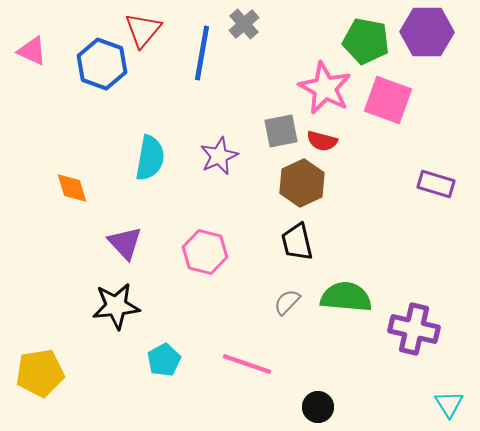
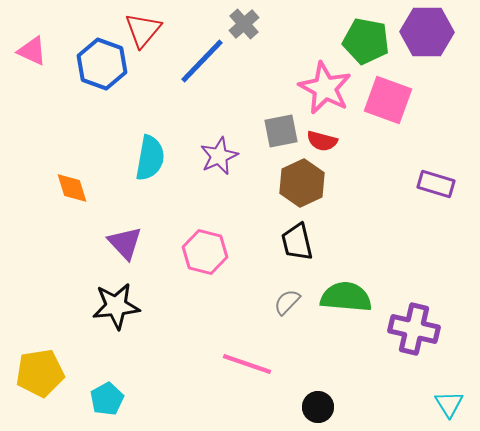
blue line: moved 8 px down; rotated 34 degrees clockwise
cyan pentagon: moved 57 px left, 39 px down
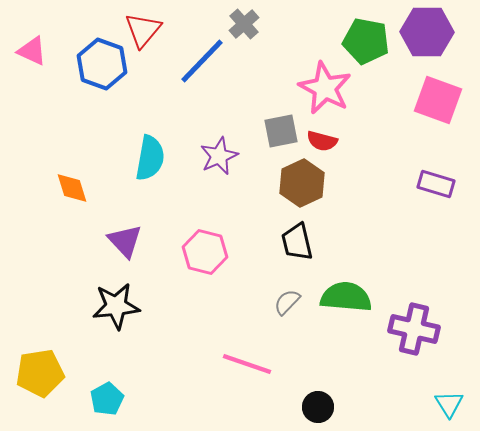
pink square: moved 50 px right
purple triangle: moved 2 px up
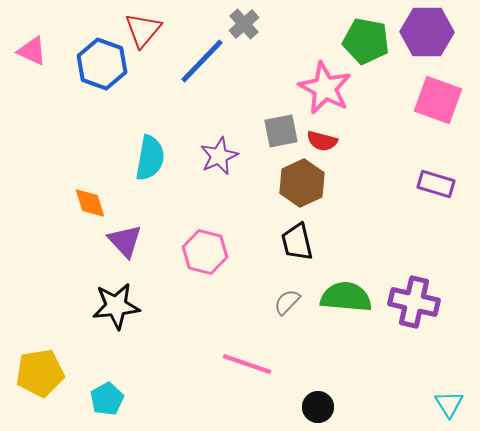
orange diamond: moved 18 px right, 15 px down
purple cross: moved 27 px up
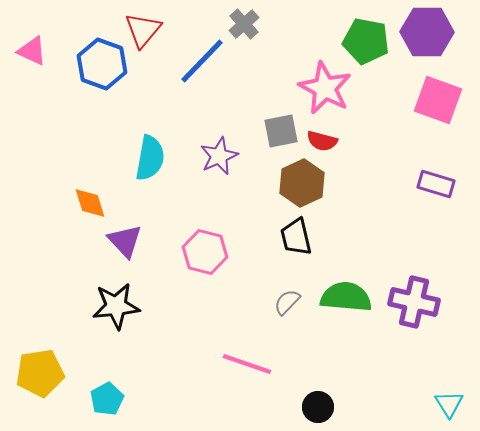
black trapezoid: moved 1 px left, 5 px up
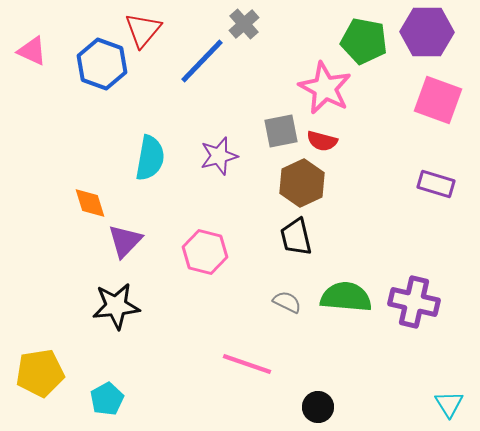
green pentagon: moved 2 px left
purple star: rotated 9 degrees clockwise
purple triangle: rotated 27 degrees clockwise
gray semicircle: rotated 72 degrees clockwise
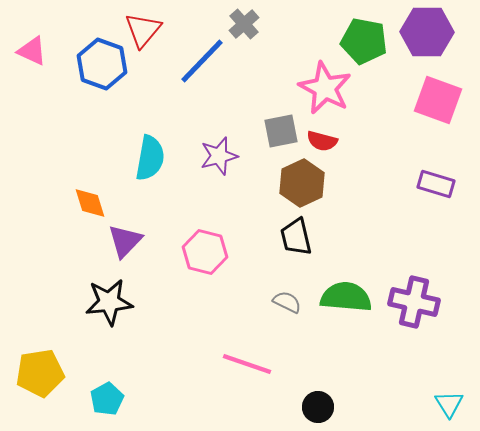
black star: moved 7 px left, 4 px up
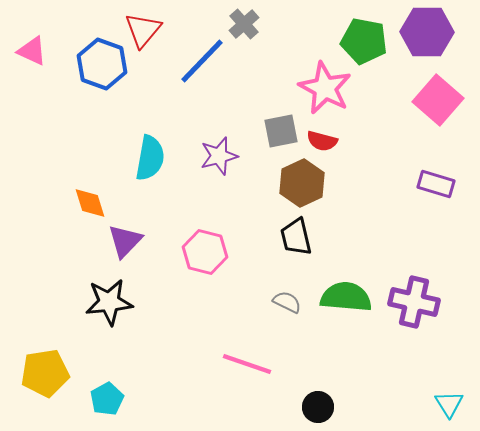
pink square: rotated 21 degrees clockwise
yellow pentagon: moved 5 px right
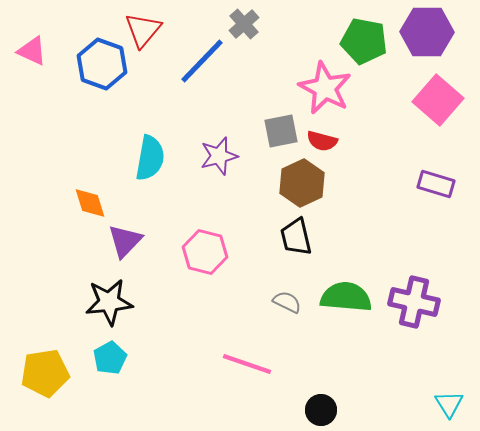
cyan pentagon: moved 3 px right, 41 px up
black circle: moved 3 px right, 3 px down
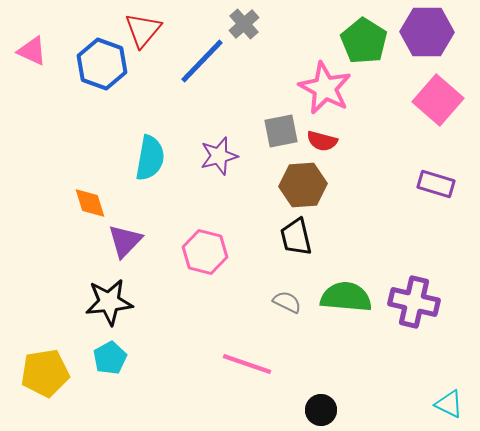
green pentagon: rotated 21 degrees clockwise
brown hexagon: moved 1 px right, 2 px down; rotated 21 degrees clockwise
cyan triangle: rotated 32 degrees counterclockwise
